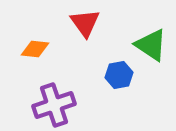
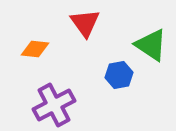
purple cross: rotated 9 degrees counterclockwise
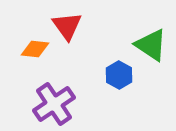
red triangle: moved 18 px left, 3 px down
blue hexagon: rotated 20 degrees counterclockwise
purple cross: moved 1 px up; rotated 6 degrees counterclockwise
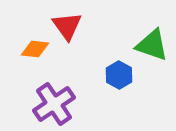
green triangle: moved 1 px right; rotated 15 degrees counterclockwise
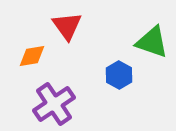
green triangle: moved 3 px up
orange diamond: moved 3 px left, 7 px down; rotated 16 degrees counterclockwise
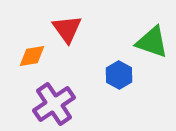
red triangle: moved 3 px down
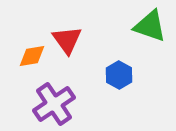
red triangle: moved 11 px down
green triangle: moved 2 px left, 16 px up
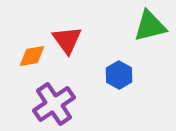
green triangle: rotated 33 degrees counterclockwise
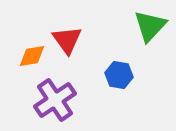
green triangle: rotated 33 degrees counterclockwise
blue hexagon: rotated 20 degrees counterclockwise
purple cross: moved 1 px right, 4 px up
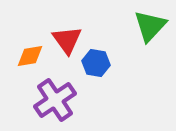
orange diamond: moved 2 px left
blue hexagon: moved 23 px left, 12 px up
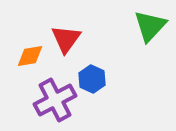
red triangle: moved 1 px left, 1 px up; rotated 12 degrees clockwise
blue hexagon: moved 4 px left, 16 px down; rotated 16 degrees clockwise
purple cross: rotated 6 degrees clockwise
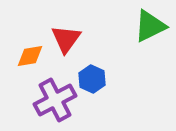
green triangle: rotated 21 degrees clockwise
